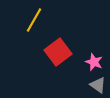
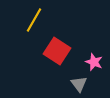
red square: moved 1 px left, 1 px up; rotated 20 degrees counterclockwise
gray triangle: moved 19 px left, 1 px up; rotated 18 degrees clockwise
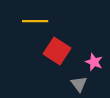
yellow line: moved 1 px right, 1 px down; rotated 60 degrees clockwise
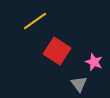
yellow line: rotated 35 degrees counterclockwise
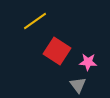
pink star: moved 6 px left; rotated 18 degrees counterclockwise
gray triangle: moved 1 px left, 1 px down
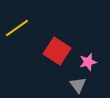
yellow line: moved 18 px left, 7 px down
pink star: rotated 18 degrees counterclockwise
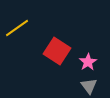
pink star: rotated 18 degrees counterclockwise
gray triangle: moved 11 px right, 1 px down
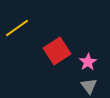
red square: rotated 24 degrees clockwise
